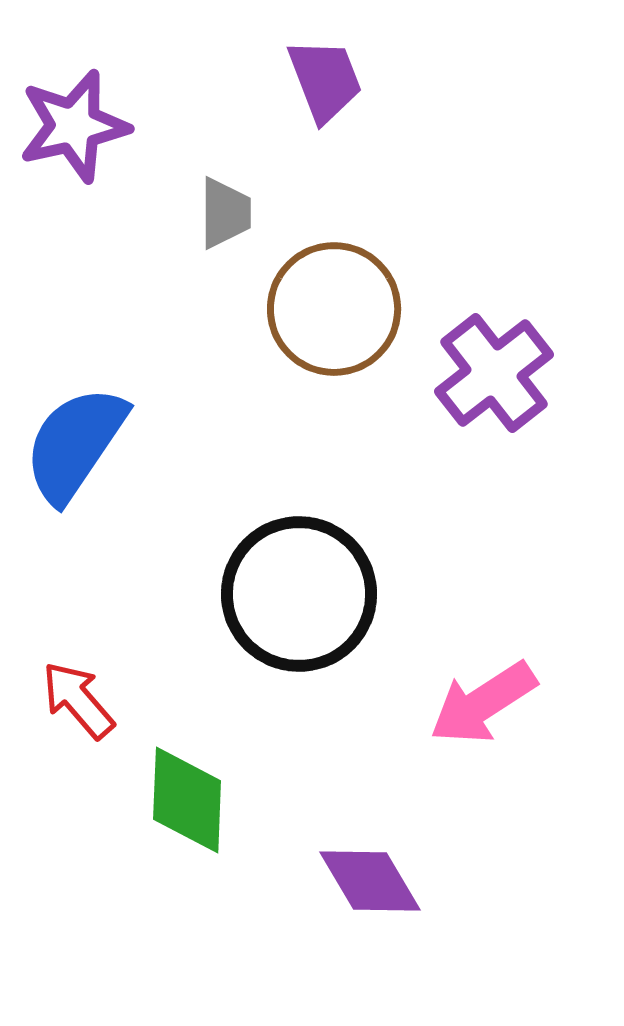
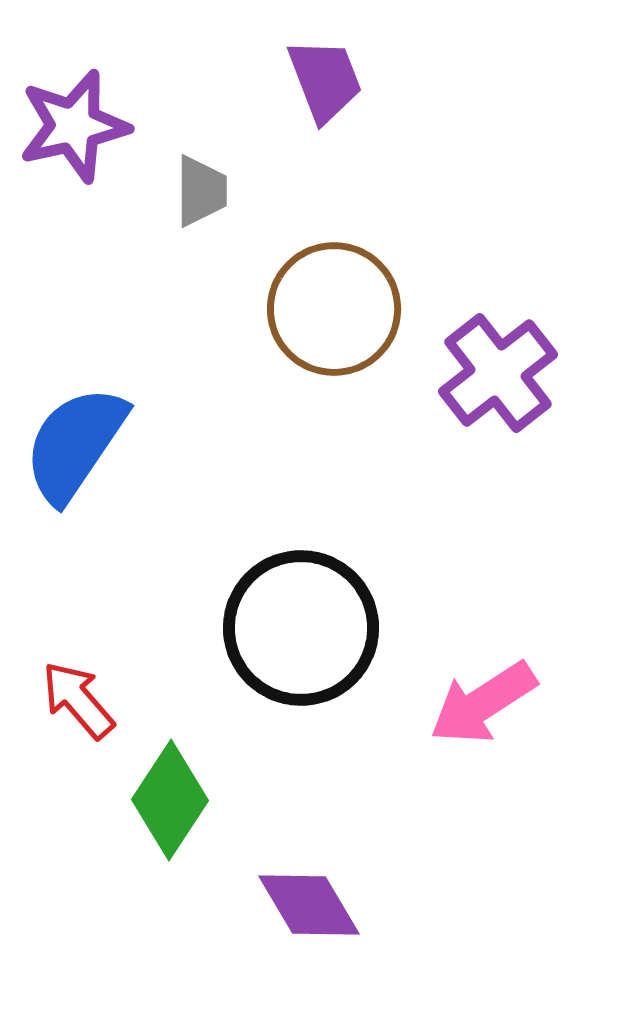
gray trapezoid: moved 24 px left, 22 px up
purple cross: moved 4 px right
black circle: moved 2 px right, 34 px down
green diamond: moved 17 px left; rotated 31 degrees clockwise
purple diamond: moved 61 px left, 24 px down
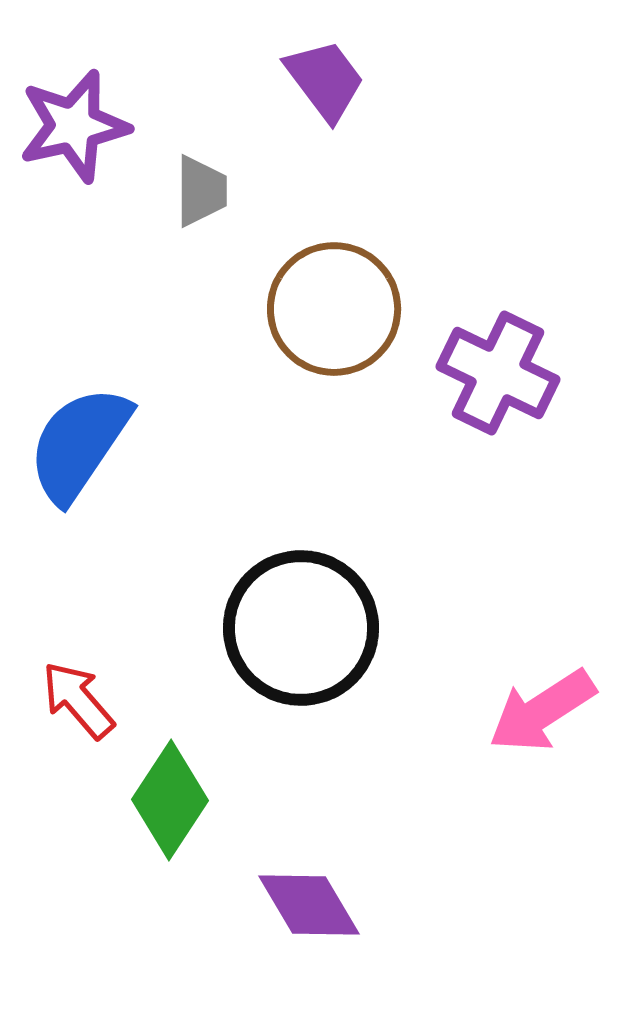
purple trapezoid: rotated 16 degrees counterclockwise
purple cross: rotated 26 degrees counterclockwise
blue semicircle: moved 4 px right
pink arrow: moved 59 px right, 8 px down
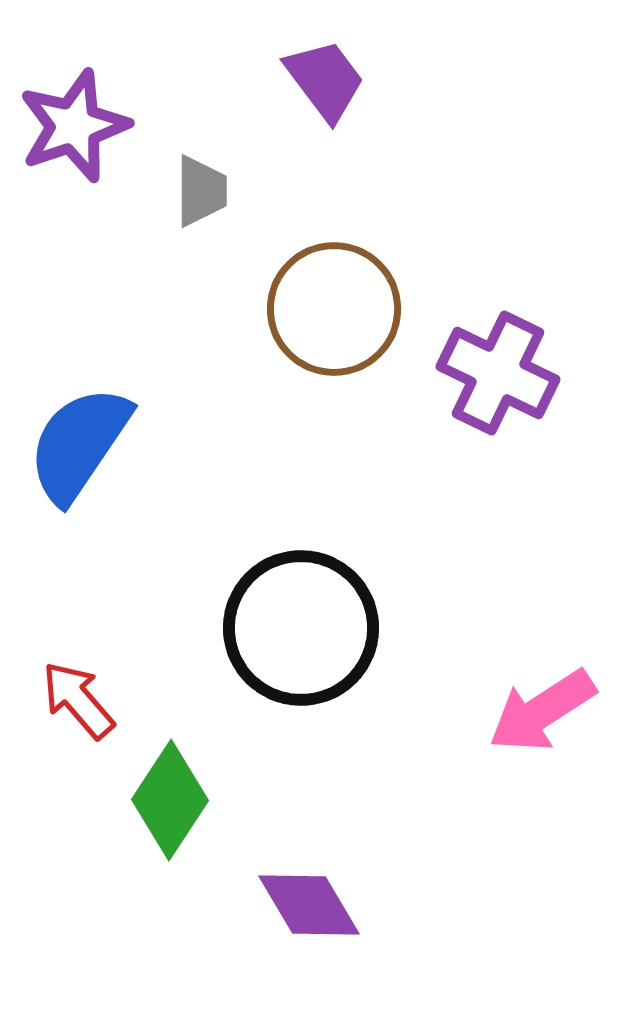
purple star: rotated 6 degrees counterclockwise
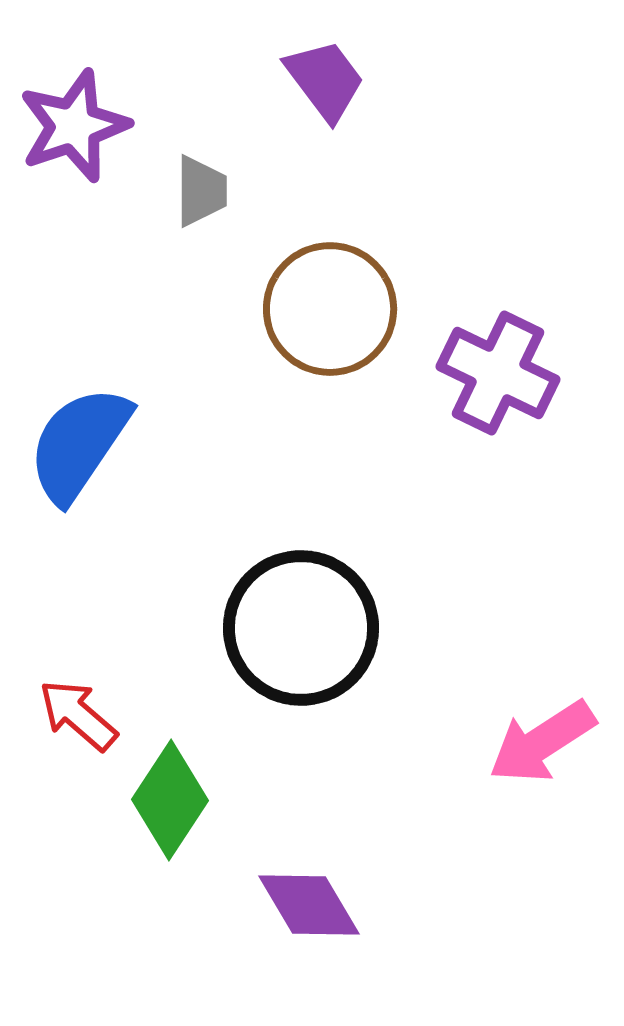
brown circle: moved 4 px left
red arrow: moved 15 px down; rotated 8 degrees counterclockwise
pink arrow: moved 31 px down
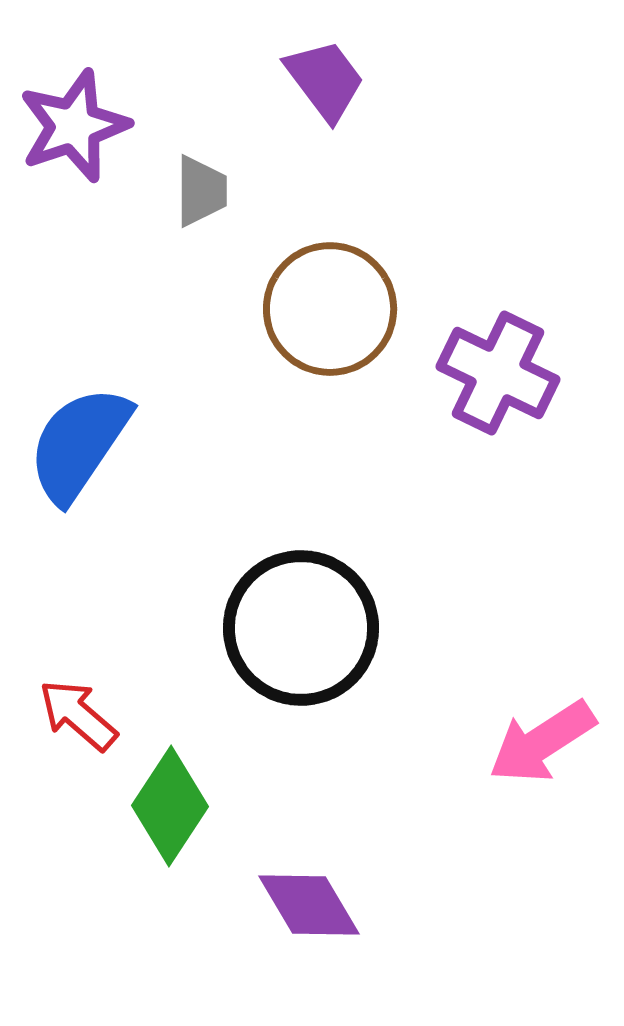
green diamond: moved 6 px down
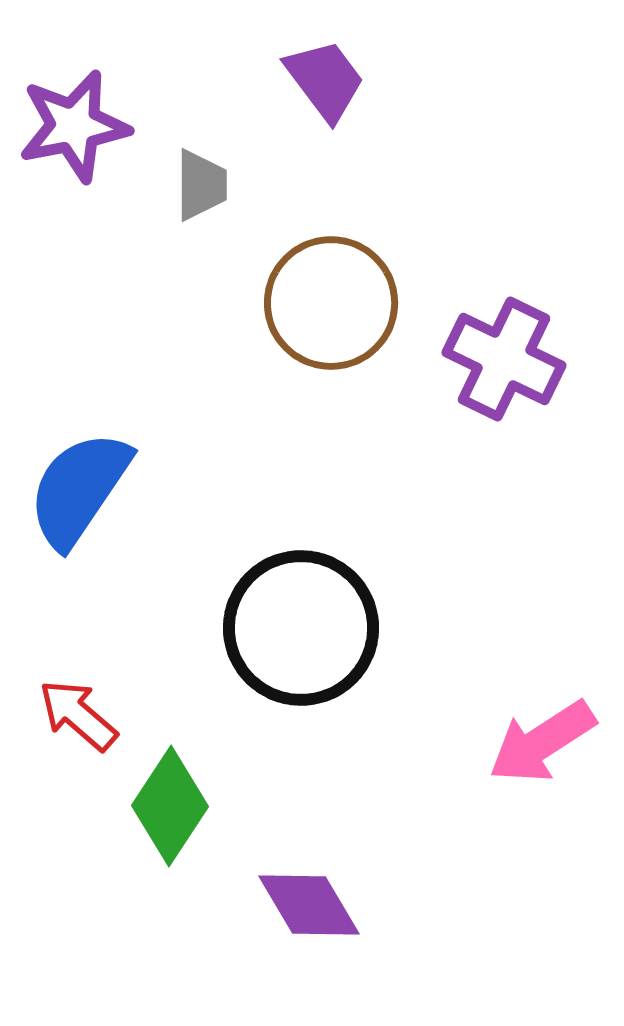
purple star: rotated 8 degrees clockwise
gray trapezoid: moved 6 px up
brown circle: moved 1 px right, 6 px up
purple cross: moved 6 px right, 14 px up
blue semicircle: moved 45 px down
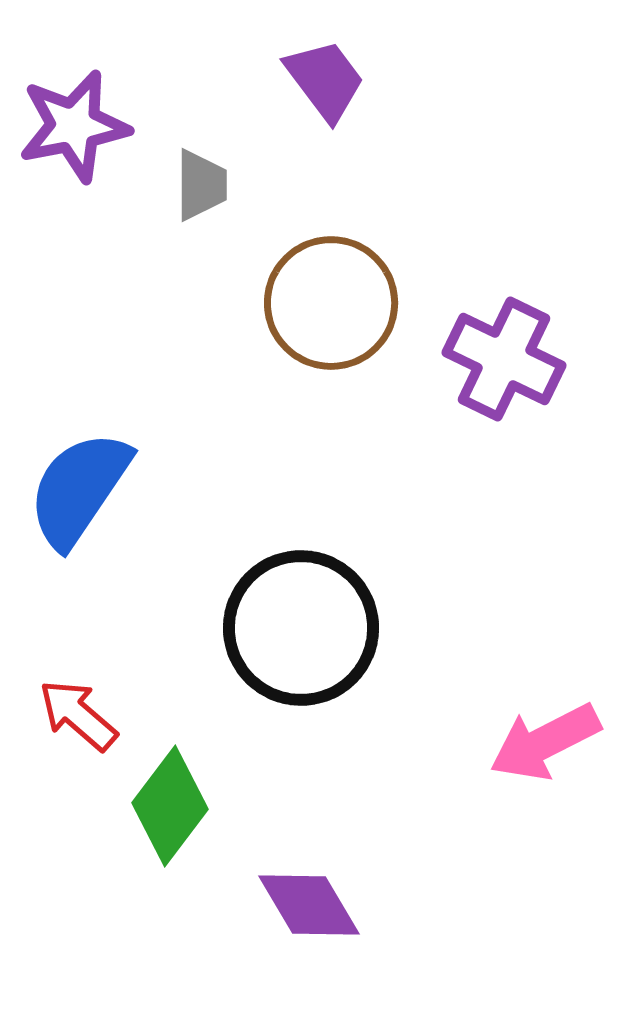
pink arrow: moved 3 px right; rotated 6 degrees clockwise
green diamond: rotated 4 degrees clockwise
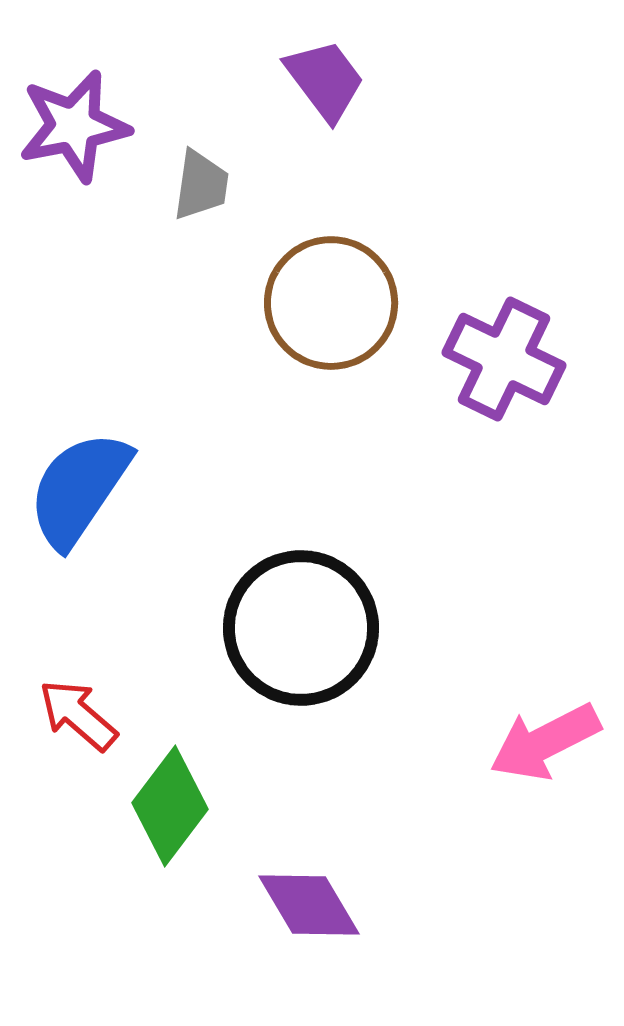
gray trapezoid: rotated 8 degrees clockwise
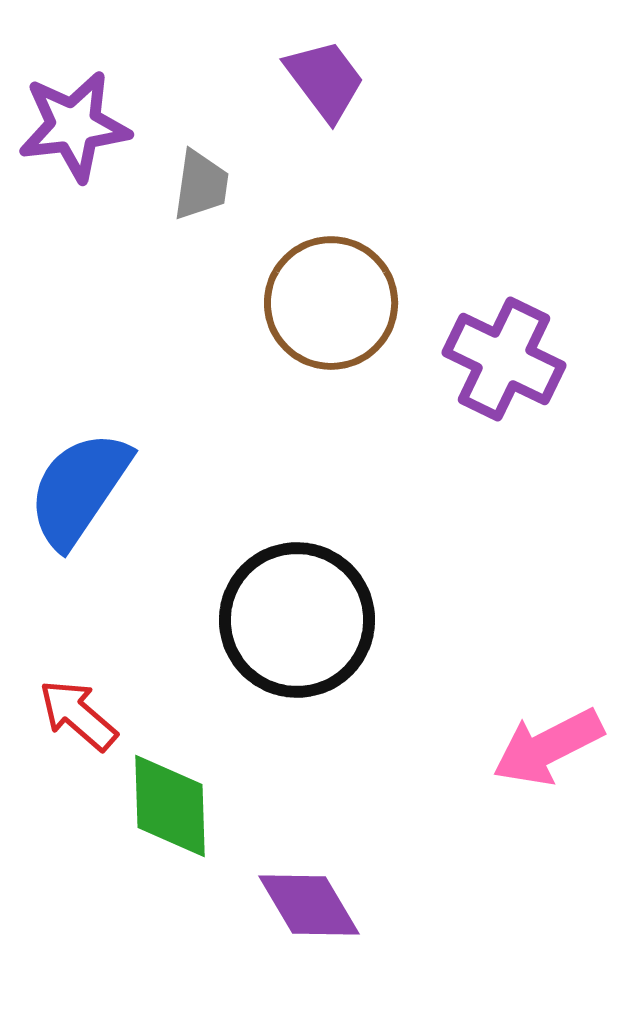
purple star: rotated 4 degrees clockwise
black circle: moved 4 px left, 8 px up
pink arrow: moved 3 px right, 5 px down
green diamond: rotated 39 degrees counterclockwise
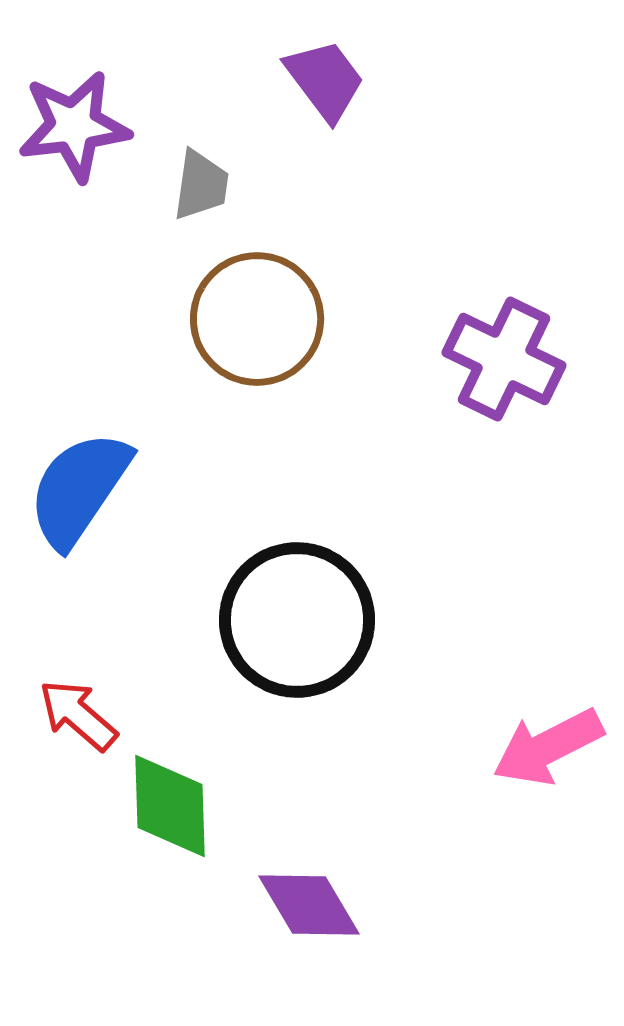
brown circle: moved 74 px left, 16 px down
